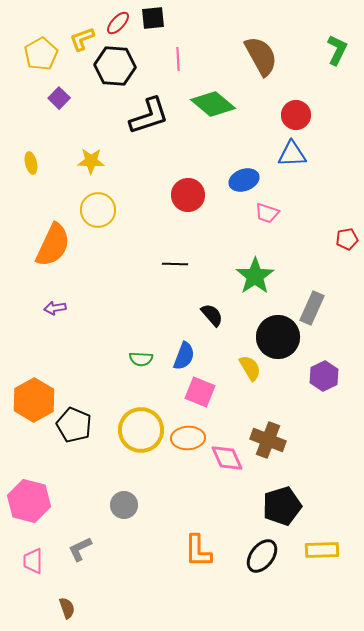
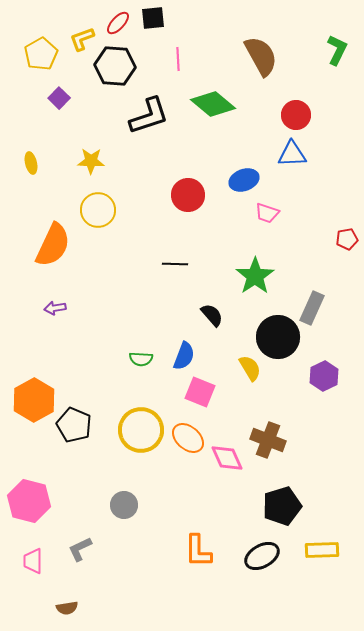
orange ellipse at (188, 438): rotated 44 degrees clockwise
black ellipse at (262, 556): rotated 24 degrees clockwise
brown semicircle at (67, 608): rotated 100 degrees clockwise
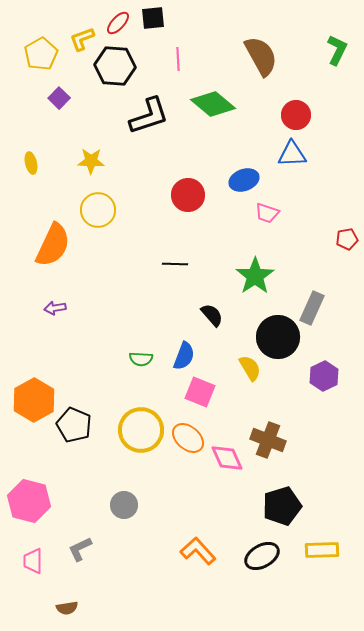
orange L-shape at (198, 551): rotated 138 degrees clockwise
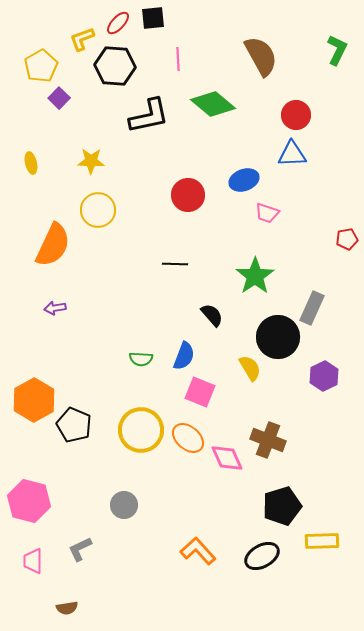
yellow pentagon at (41, 54): moved 12 px down
black L-shape at (149, 116): rotated 6 degrees clockwise
yellow rectangle at (322, 550): moved 9 px up
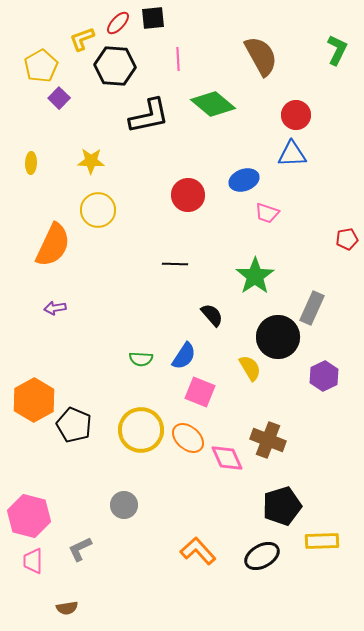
yellow ellipse at (31, 163): rotated 15 degrees clockwise
blue semicircle at (184, 356): rotated 12 degrees clockwise
pink hexagon at (29, 501): moved 15 px down
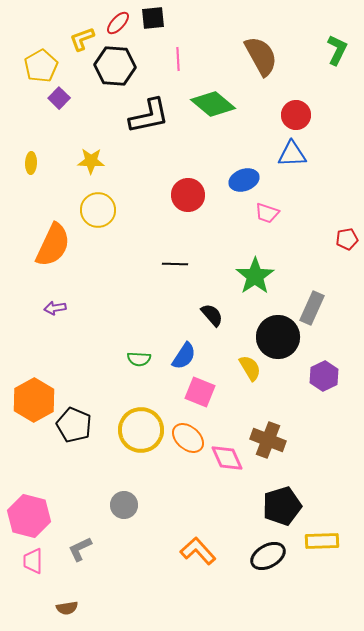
green semicircle at (141, 359): moved 2 px left
black ellipse at (262, 556): moved 6 px right
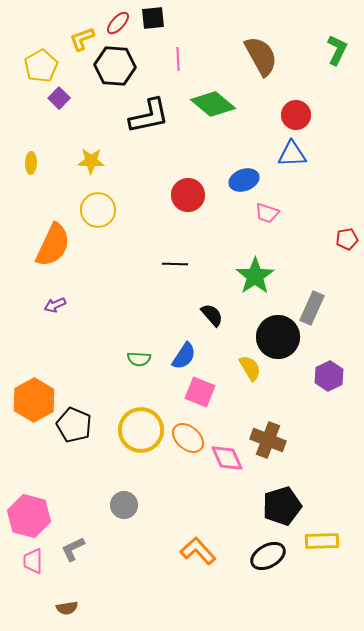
purple arrow at (55, 308): moved 3 px up; rotated 15 degrees counterclockwise
purple hexagon at (324, 376): moved 5 px right
gray L-shape at (80, 549): moved 7 px left
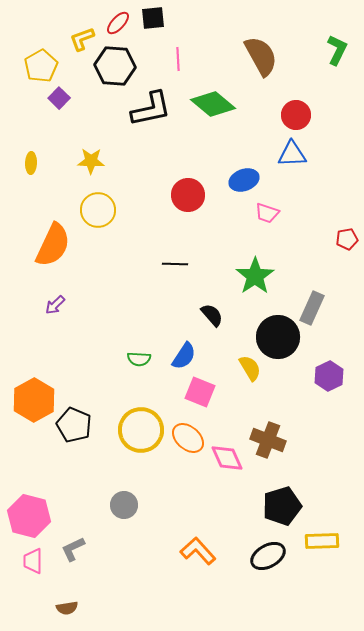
black L-shape at (149, 116): moved 2 px right, 7 px up
purple arrow at (55, 305): rotated 20 degrees counterclockwise
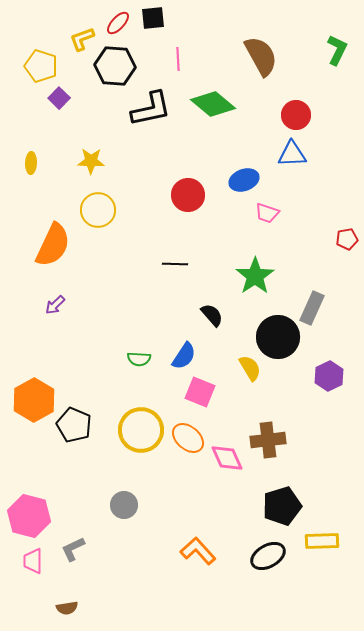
yellow pentagon at (41, 66): rotated 24 degrees counterclockwise
brown cross at (268, 440): rotated 28 degrees counterclockwise
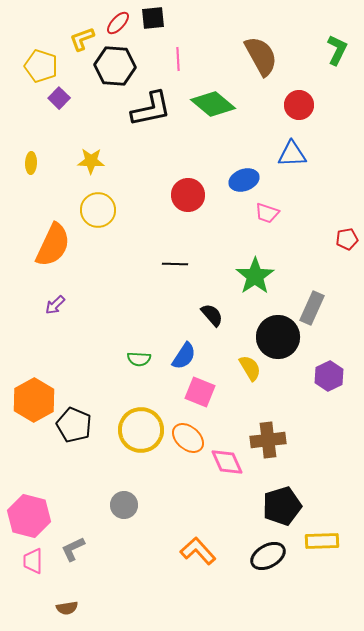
red circle at (296, 115): moved 3 px right, 10 px up
pink diamond at (227, 458): moved 4 px down
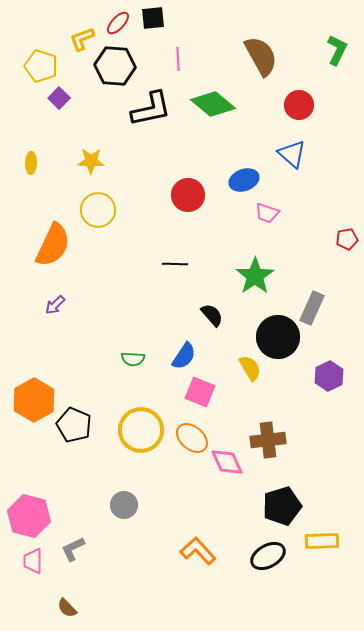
blue triangle at (292, 154): rotated 44 degrees clockwise
green semicircle at (139, 359): moved 6 px left
orange ellipse at (188, 438): moved 4 px right
brown semicircle at (67, 608): rotated 55 degrees clockwise
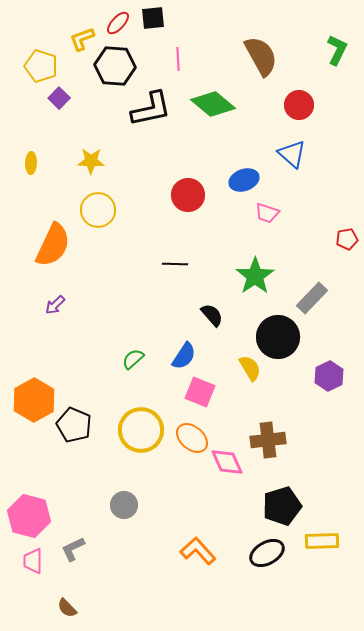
gray rectangle at (312, 308): moved 10 px up; rotated 20 degrees clockwise
green semicircle at (133, 359): rotated 135 degrees clockwise
black ellipse at (268, 556): moved 1 px left, 3 px up
